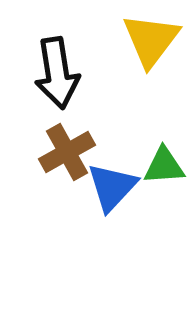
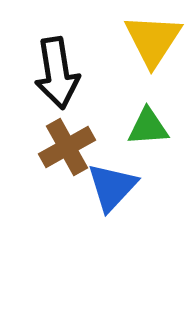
yellow triangle: moved 2 px right; rotated 4 degrees counterclockwise
brown cross: moved 5 px up
green triangle: moved 16 px left, 39 px up
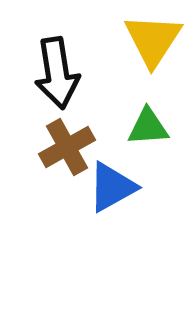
blue triangle: rotated 18 degrees clockwise
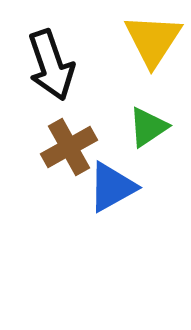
black arrow: moved 6 px left, 8 px up; rotated 10 degrees counterclockwise
green triangle: rotated 30 degrees counterclockwise
brown cross: moved 2 px right
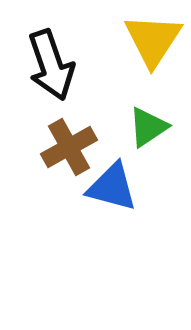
blue triangle: rotated 44 degrees clockwise
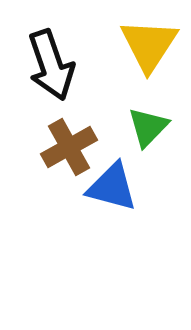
yellow triangle: moved 4 px left, 5 px down
green triangle: rotated 12 degrees counterclockwise
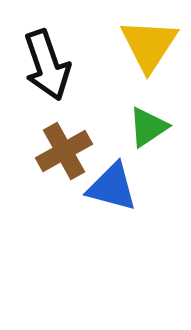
black arrow: moved 4 px left
green triangle: rotated 12 degrees clockwise
brown cross: moved 5 px left, 4 px down
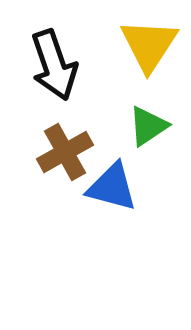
black arrow: moved 7 px right
green triangle: moved 1 px up
brown cross: moved 1 px right, 1 px down
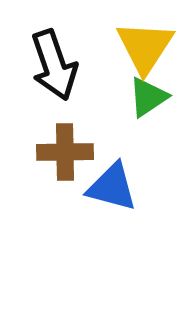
yellow triangle: moved 4 px left, 2 px down
green triangle: moved 29 px up
brown cross: rotated 28 degrees clockwise
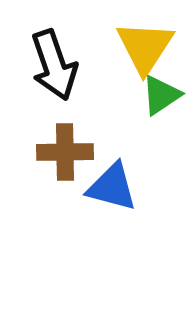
green triangle: moved 13 px right, 2 px up
